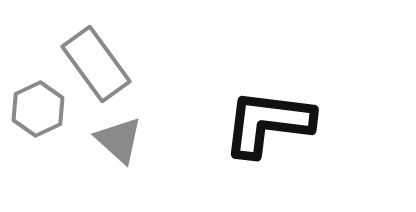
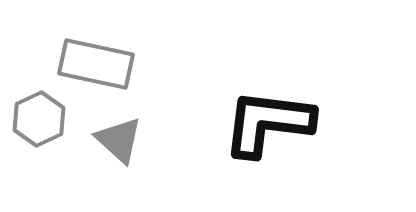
gray rectangle: rotated 42 degrees counterclockwise
gray hexagon: moved 1 px right, 10 px down
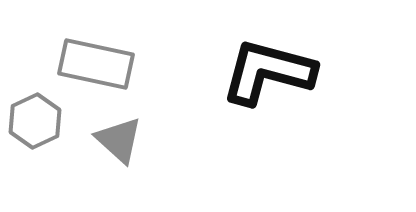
gray hexagon: moved 4 px left, 2 px down
black L-shape: moved 51 px up; rotated 8 degrees clockwise
